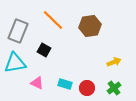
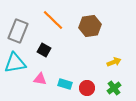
pink triangle: moved 3 px right, 4 px up; rotated 16 degrees counterclockwise
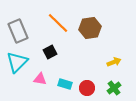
orange line: moved 5 px right, 3 px down
brown hexagon: moved 2 px down
gray rectangle: rotated 45 degrees counterclockwise
black square: moved 6 px right, 2 px down; rotated 32 degrees clockwise
cyan triangle: moved 2 px right, 1 px up; rotated 35 degrees counterclockwise
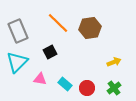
cyan rectangle: rotated 24 degrees clockwise
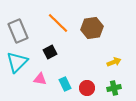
brown hexagon: moved 2 px right
cyan rectangle: rotated 24 degrees clockwise
green cross: rotated 24 degrees clockwise
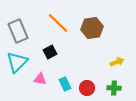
yellow arrow: moved 3 px right
green cross: rotated 16 degrees clockwise
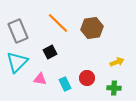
red circle: moved 10 px up
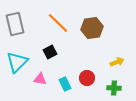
gray rectangle: moved 3 px left, 7 px up; rotated 10 degrees clockwise
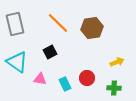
cyan triangle: rotated 40 degrees counterclockwise
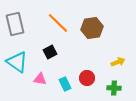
yellow arrow: moved 1 px right
